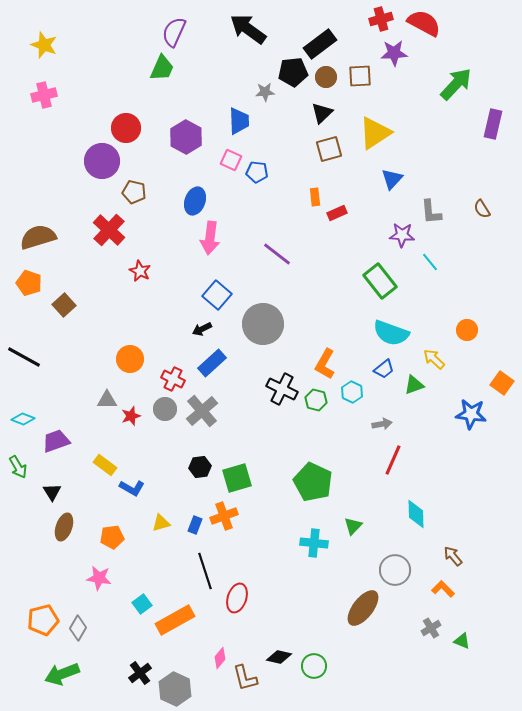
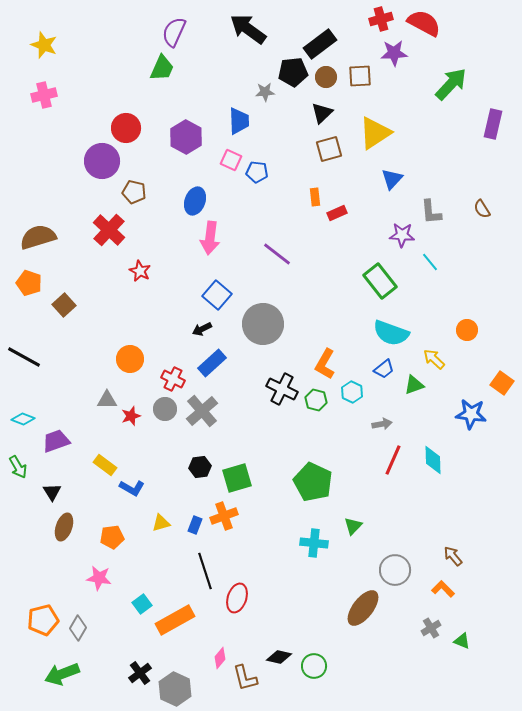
green arrow at (456, 84): moved 5 px left
cyan diamond at (416, 514): moved 17 px right, 54 px up
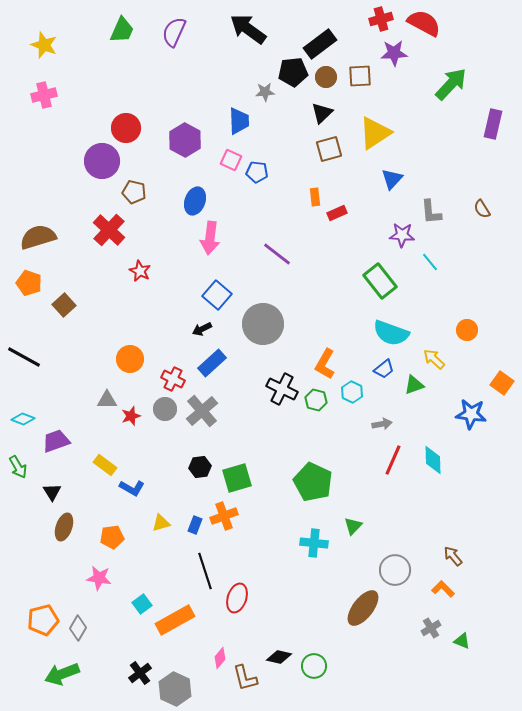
green trapezoid at (162, 68): moved 40 px left, 38 px up
purple hexagon at (186, 137): moved 1 px left, 3 px down
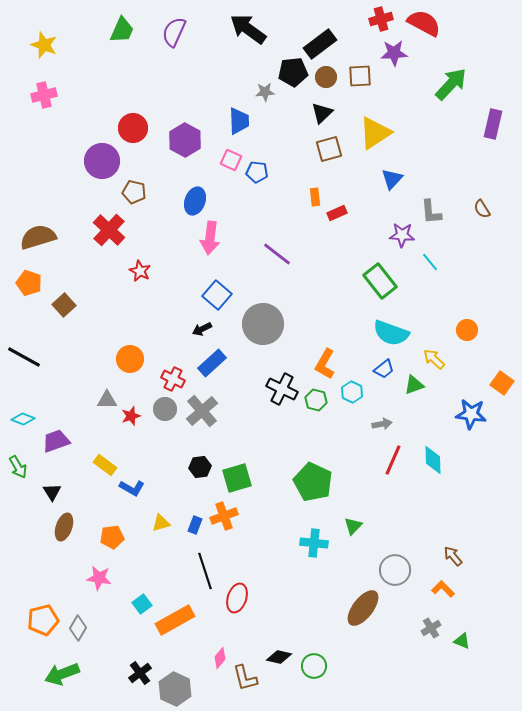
red circle at (126, 128): moved 7 px right
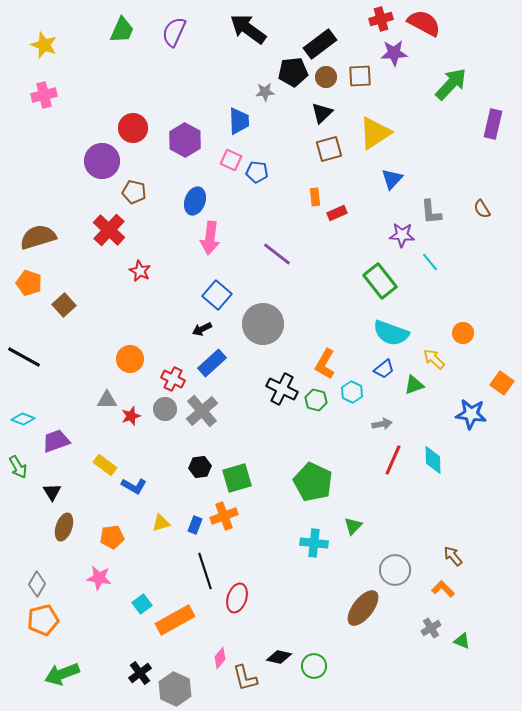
orange circle at (467, 330): moved 4 px left, 3 px down
blue L-shape at (132, 488): moved 2 px right, 2 px up
gray diamond at (78, 628): moved 41 px left, 44 px up
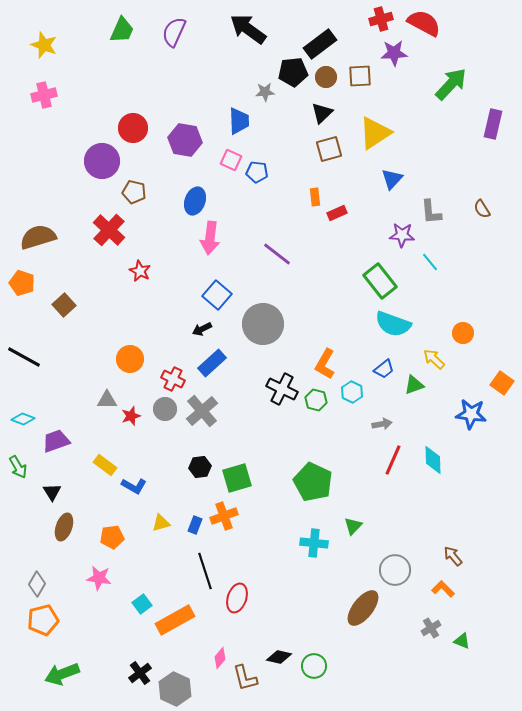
purple hexagon at (185, 140): rotated 20 degrees counterclockwise
orange pentagon at (29, 283): moved 7 px left
cyan semicircle at (391, 333): moved 2 px right, 9 px up
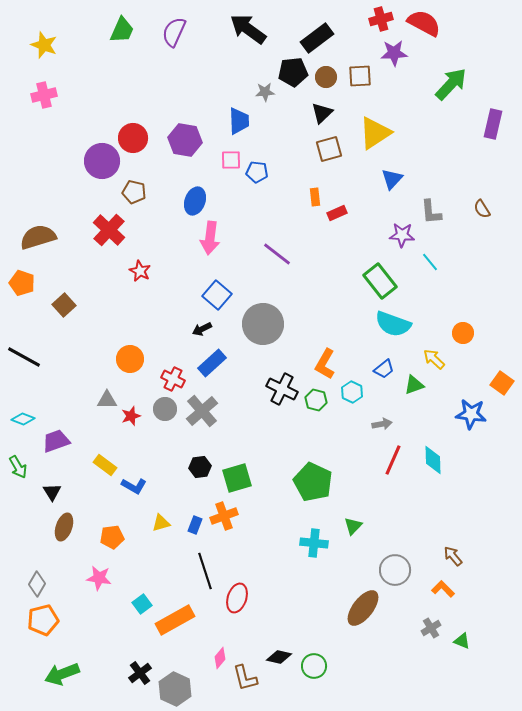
black rectangle at (320, 44): moved 3 px left, 6 px up
red circle at (133, 128): moved 10 px down
pink square at (231, 160): rotated 25 degrees counterclockwise
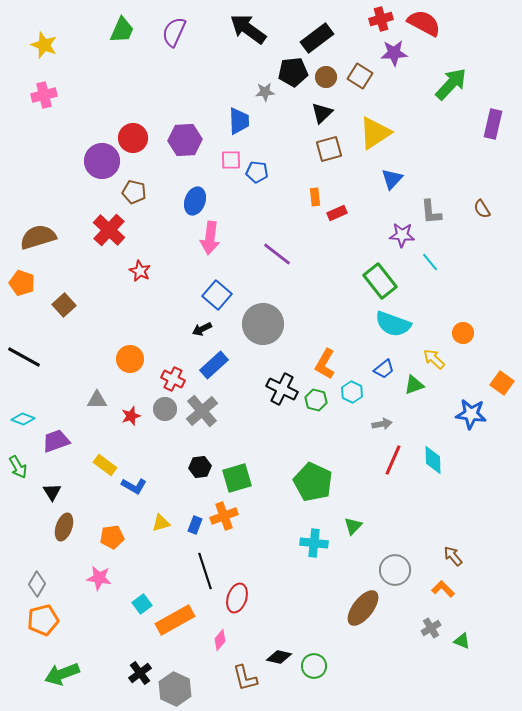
brown square at (360, 76): rotated 35 degrees clockwise
purple hexagon at (185, 140): rotated 12 degrees counterclockwise
blue rectangle at (212, 363): moved 2 px right, 2 px down
gray triangle at (107, 400): moved 10 px left
pink diamond at (220, 658): moved 18 px up
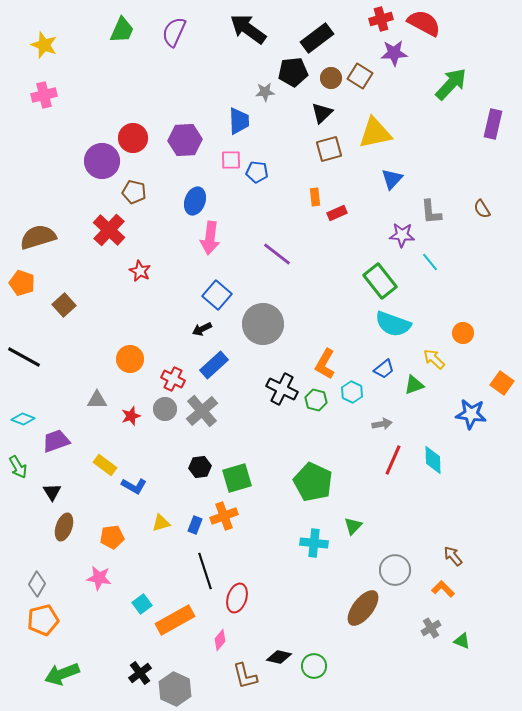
brown circle at (326, 77): moved 5 px right, 1 px down
yellow triangle at (375, 133): rotated 21 degrees clockwise
brown L-shape at (245, 678): moved 2 px up
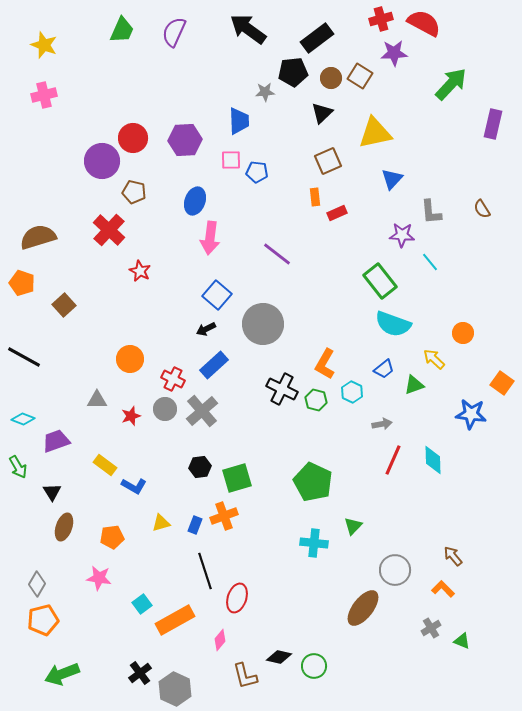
brown square at (329, 149): moved 1 px left, 12 px down; rotated 8 degrees counterclockwise
black arrow at (202, 329): moved 4 px right
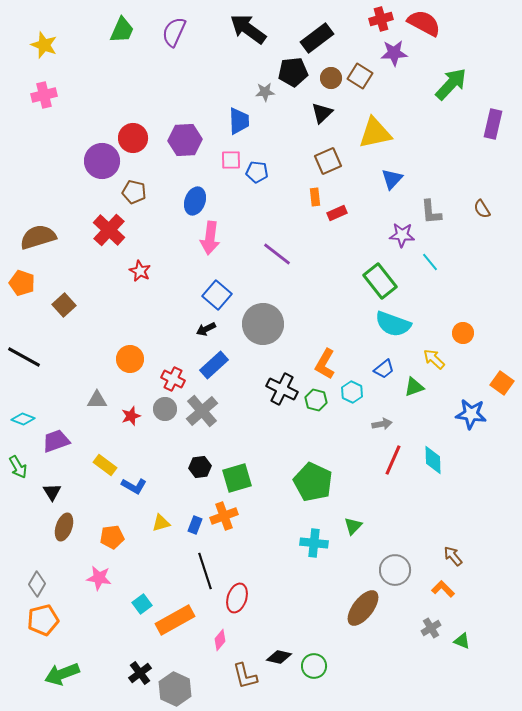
green triangle at (414, 385): moved 2 px down
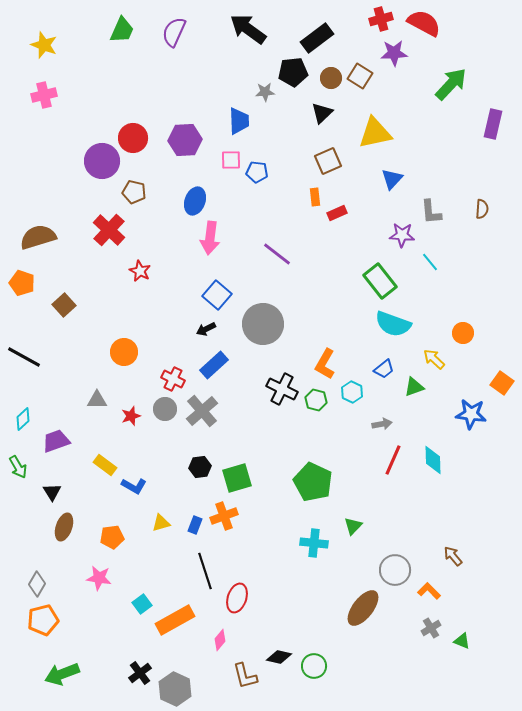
brown semicircle at (482, 209): rotated 144 degrees counterclockwise
orange circle at (130, 359): moved 6 px left, 7 px up
cyan diamond at (23, 419): rotated 65 degrees counterclockwise
orange L-shape at (443, 589): moved 14 px left, 2 px down
